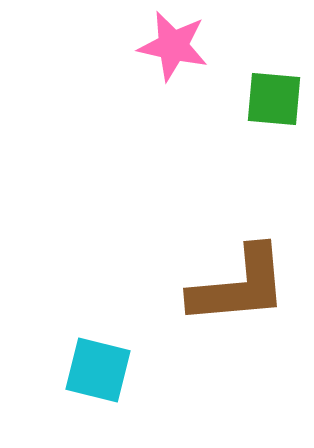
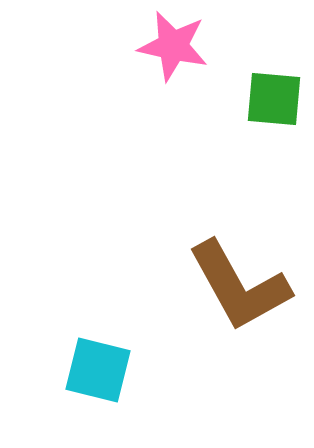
brown L-shape: rotated 66 degrees clockwise
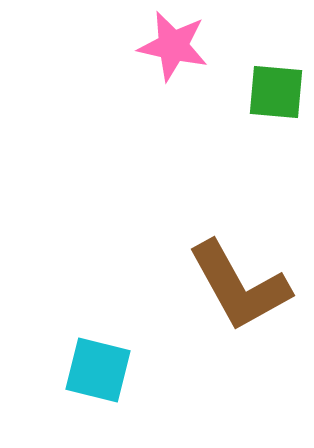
green square: moved 2 px right, 7 px up
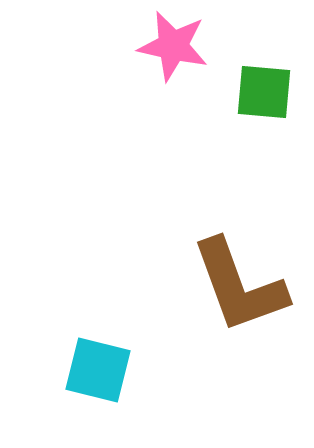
green square: moved 12 px left
brown L-shape: rotated 9 degrees clockwise
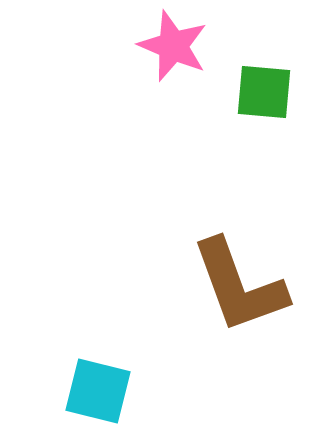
pink star: rotated 10 degrees clockwise
cyan square: moved 21 px down
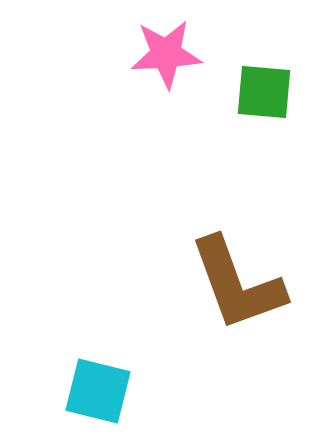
pink star: moved 7 px left, 8 px down; rotated 26 degrees counterclockwise
brown L-shape: moved 2 px left, 2 px up
